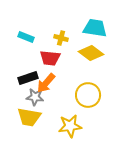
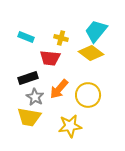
cyan trapezoid: moved 1 px right, 3 px down; rotated 60 degrees counterclockwise
orange arrow: moved 13 px right, 6 px down
gray star: rotated 24 degrees clockwise
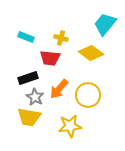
cyan trapezoid: moved 9 px right, 7 px up
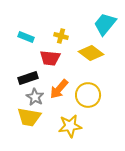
yellow cross: moved 2 px up
